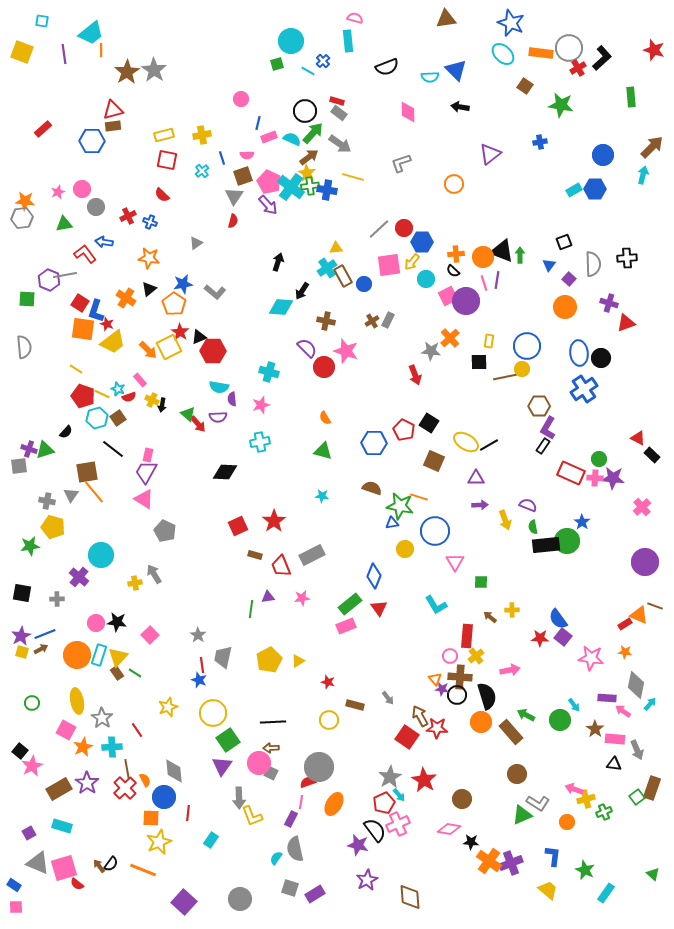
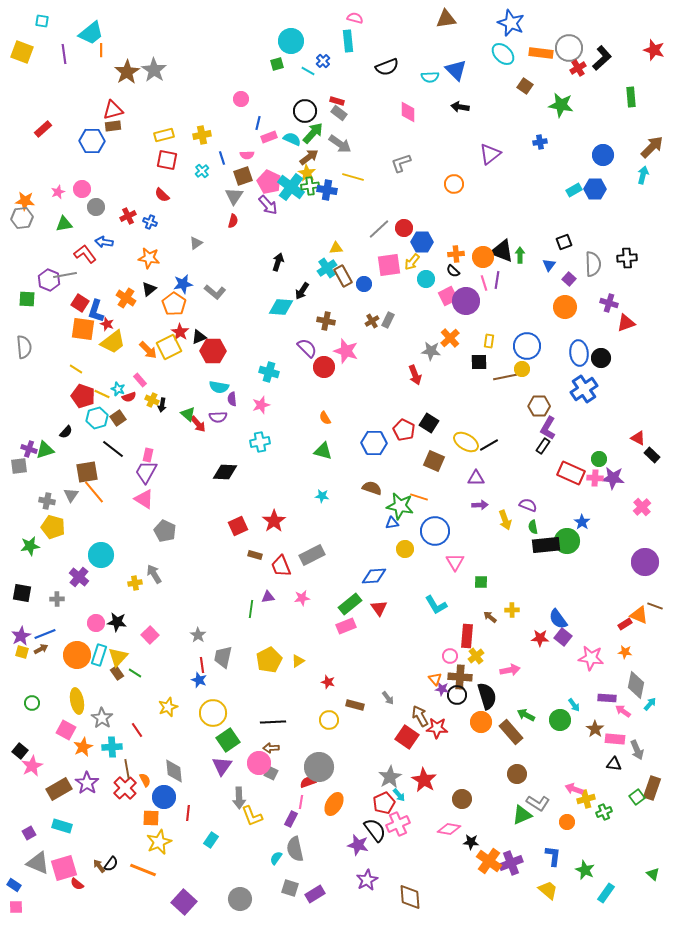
blue diamond at (374, 576): rotated 65 degrees clockwise
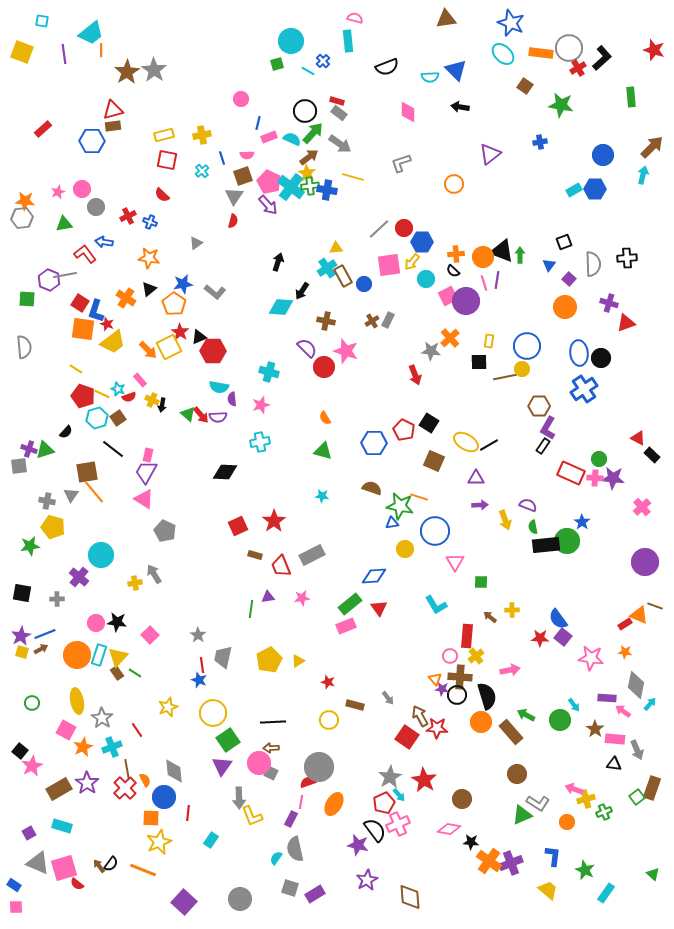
red arrow at (198, 424): moved 3 px right, 9 px up
cyan cross at (112, 747): rotated 18 degrees counterclockwise
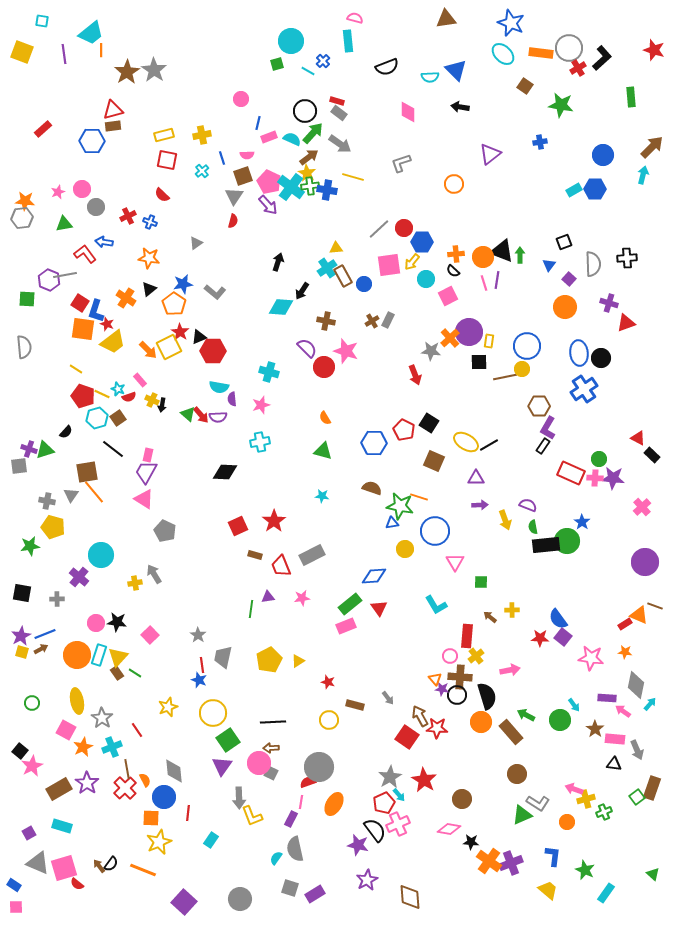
purple circle at (466, 301): moved 3 px right, 31 px down
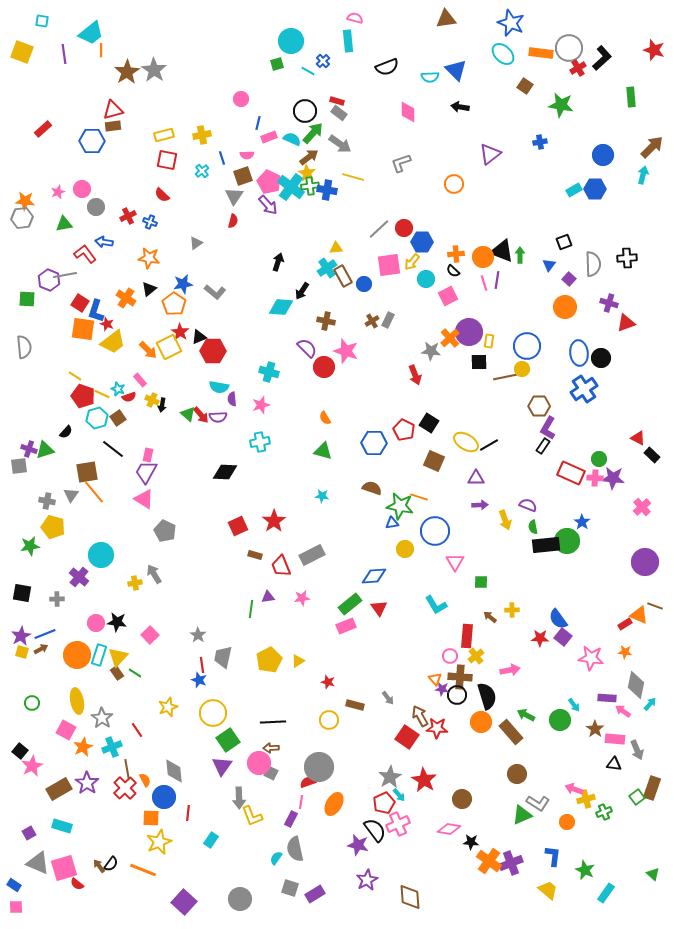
yellow line at (76, 369): moved 1 px left, 7 px down
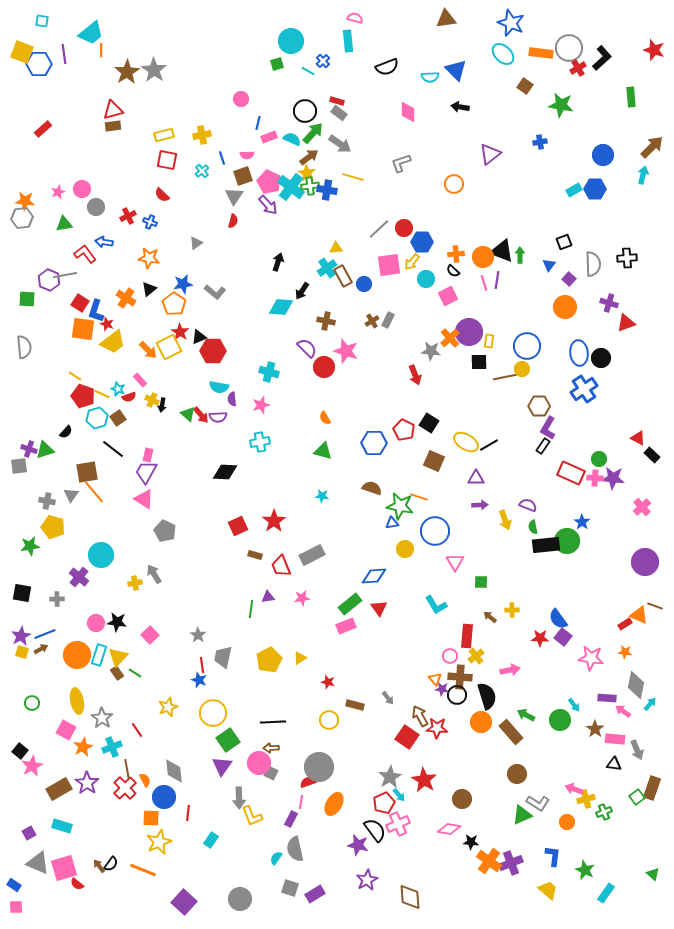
blue hexagon at (92, 141): moved 53 px left, 77 px up
yellow triangle at (298, 661): moved 2 px right, 3 px up
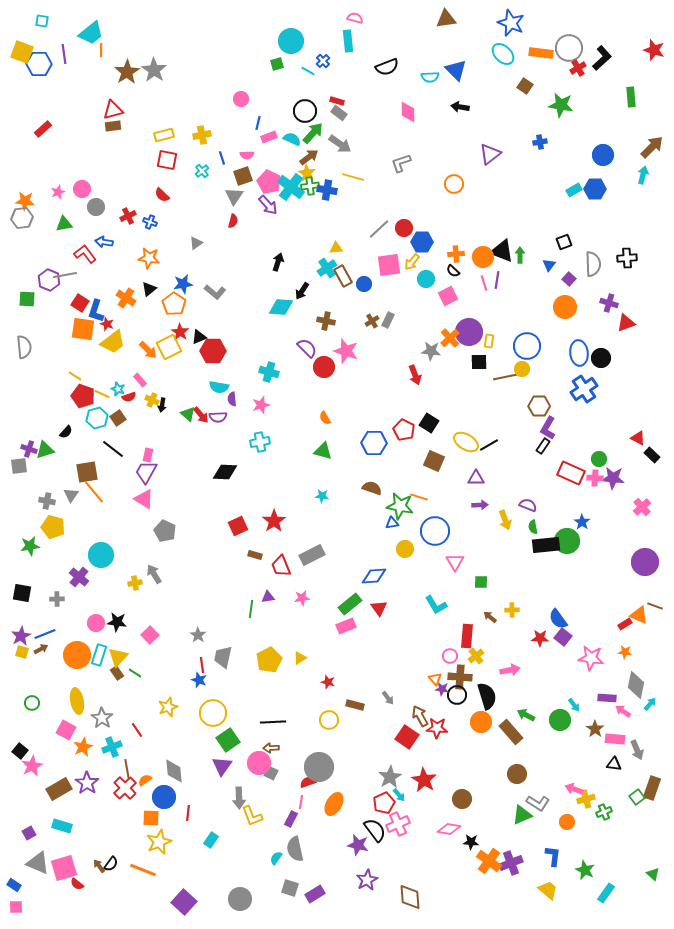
orange semicircle at (145, 780): rotated 96 degrees counterclockwise
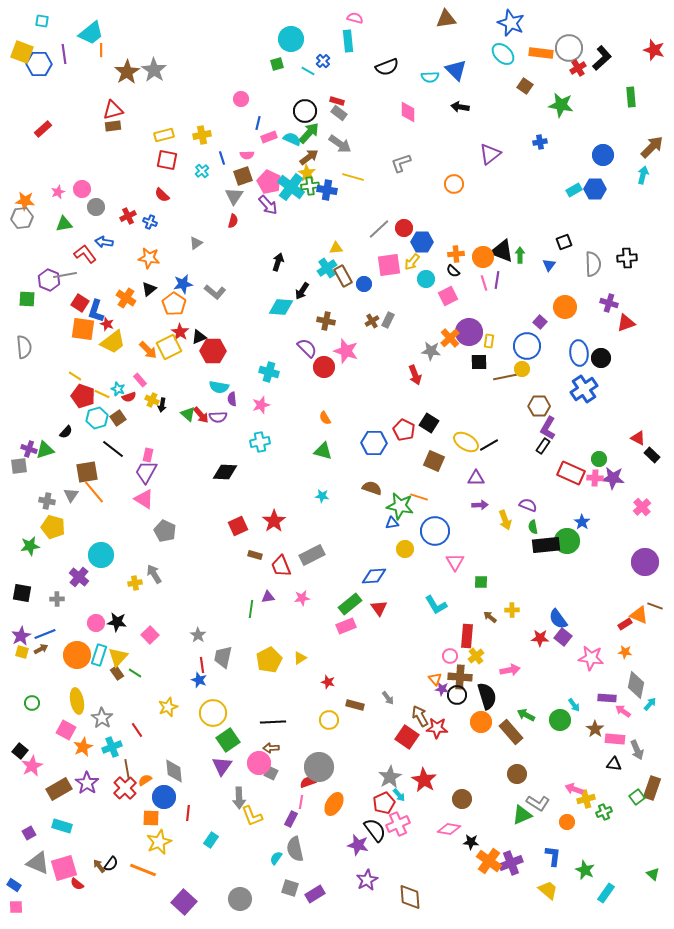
cyan circle at (291, 41): moved 2 px up
green arrow at (313, 133): moved 4 px left
purple square at (569, 279): moved 29 px left, 43 px down
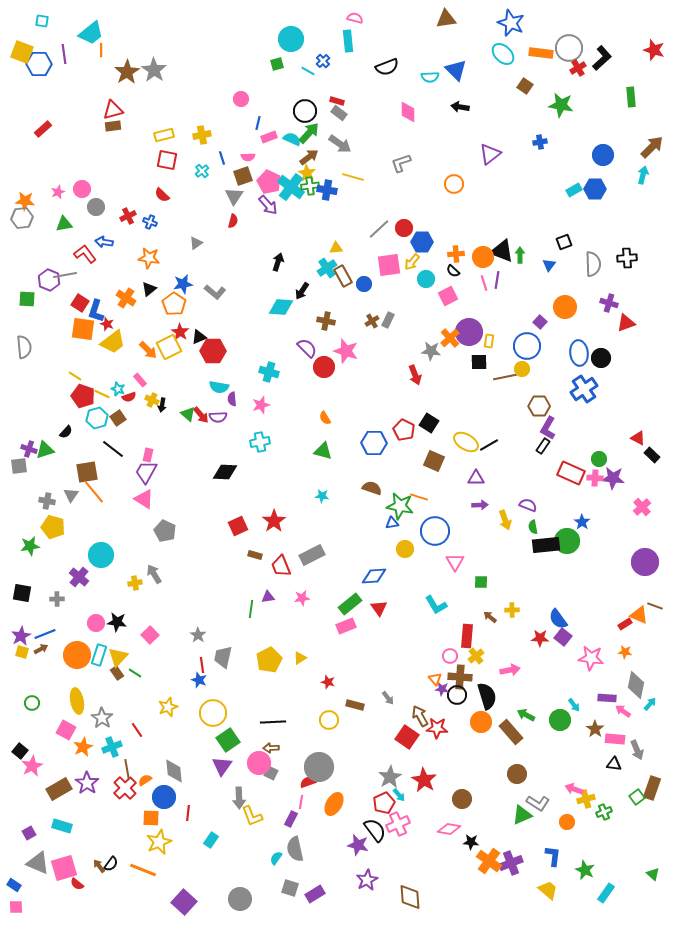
pink semicircle at (247, 155): moved 1 px right, 2 px down
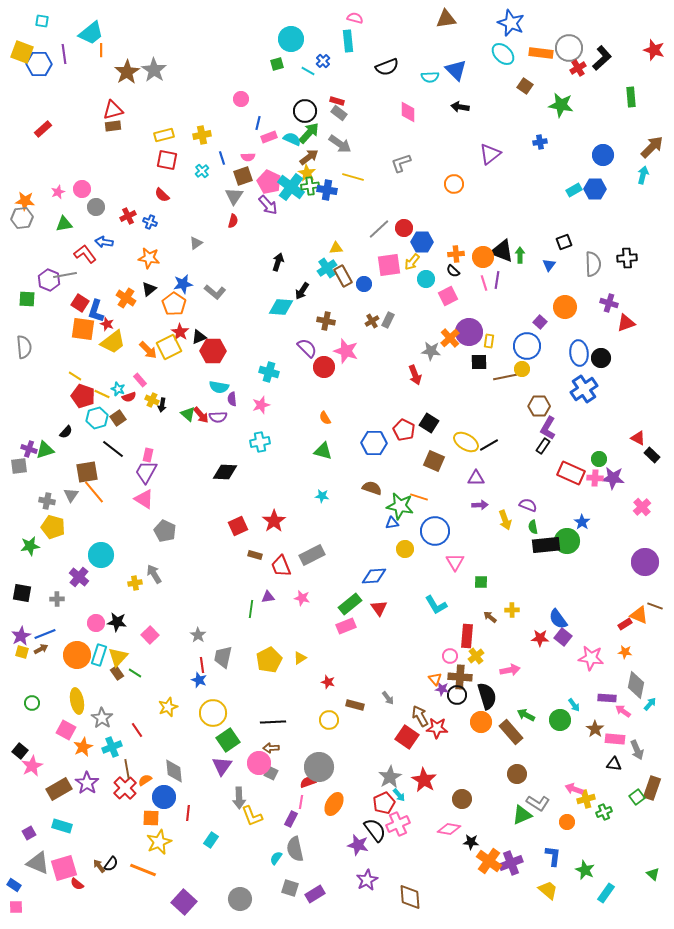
pink star at (302, 598): rotated 21 degrees clockwise
